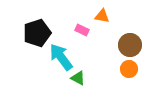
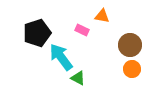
orange circle: moved 3 px right
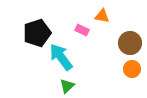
brown circle: moved 2 px up
green triangle: moved 11 px left, 8 px down; rotated 49 degrees clockwise
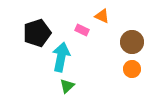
orange triangle: rotated 14 degrees clockwise
brown circle: moved 2 px right, 1 px up
cyan arrow: rotated 48 degrees clockwise
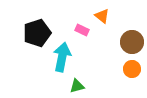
orange triangle: rotated 14 degrees clockwise
cyan arrow: moved 1 px right
green triangle: moved 10 px right; rotated 28 degrees clockwise
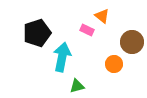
pink rectangle: moved 5 px right
orange circle: moved 18 px left, 5 px up
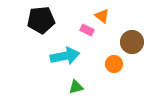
black pentagon: moved 4 px right, 13 px up; rotated 12 degrees clockwise
cyan arrow: moved 3 px right, 1 px up; rotated 68 degrees clockwise
green triangle: moved 1 px left, 1 px down
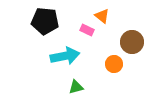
black pentagon: moved 4 px right, 1 px down; rotated 12 degrees clockwise
